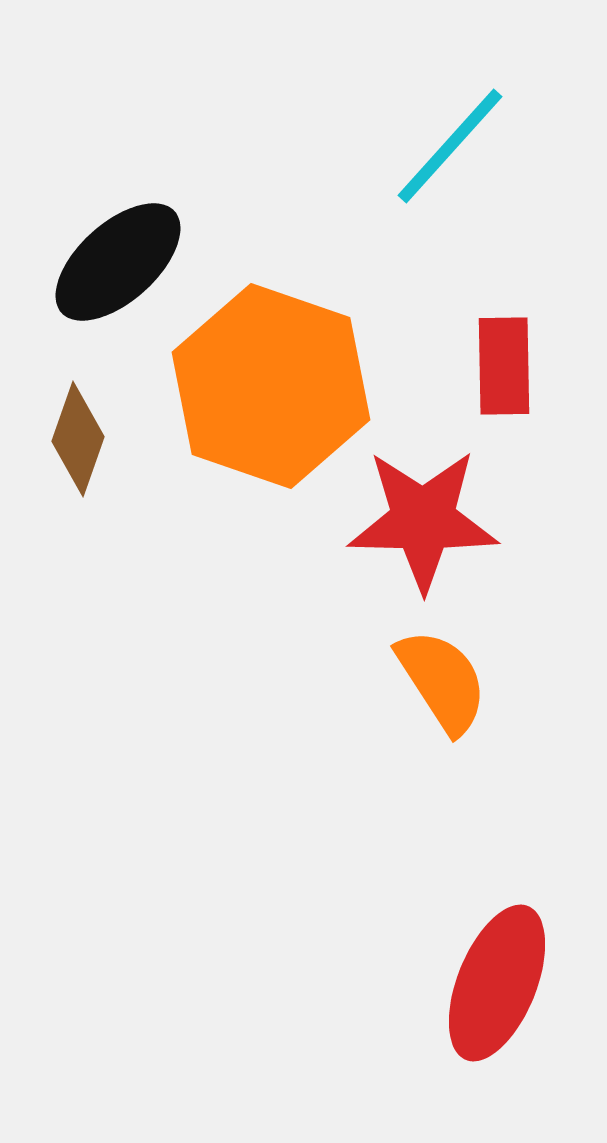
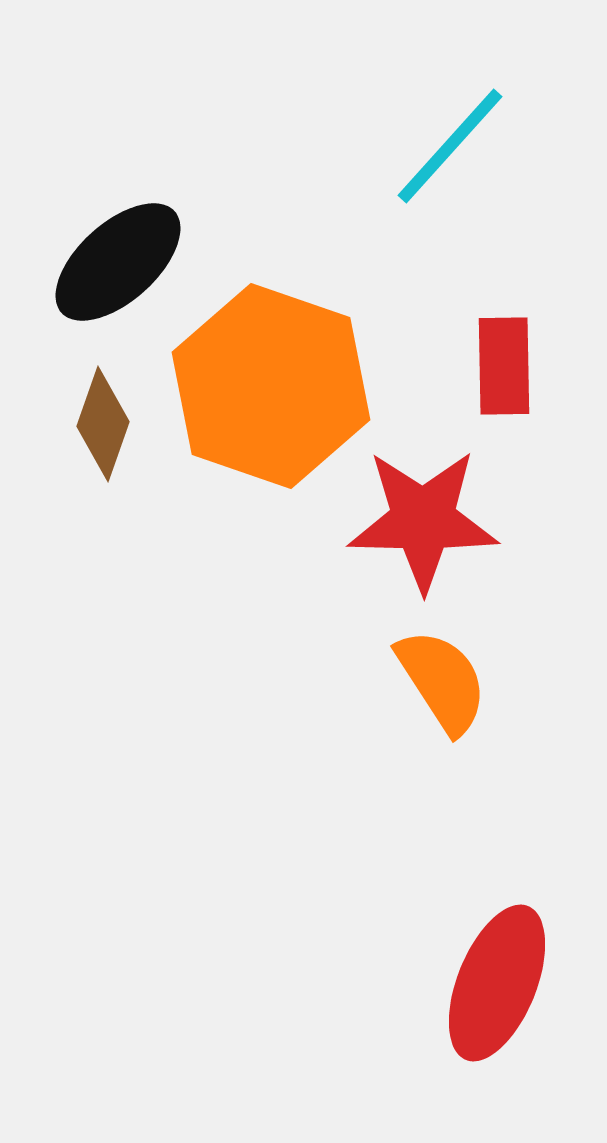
brown diamond: moved 25 px right, 15 px up
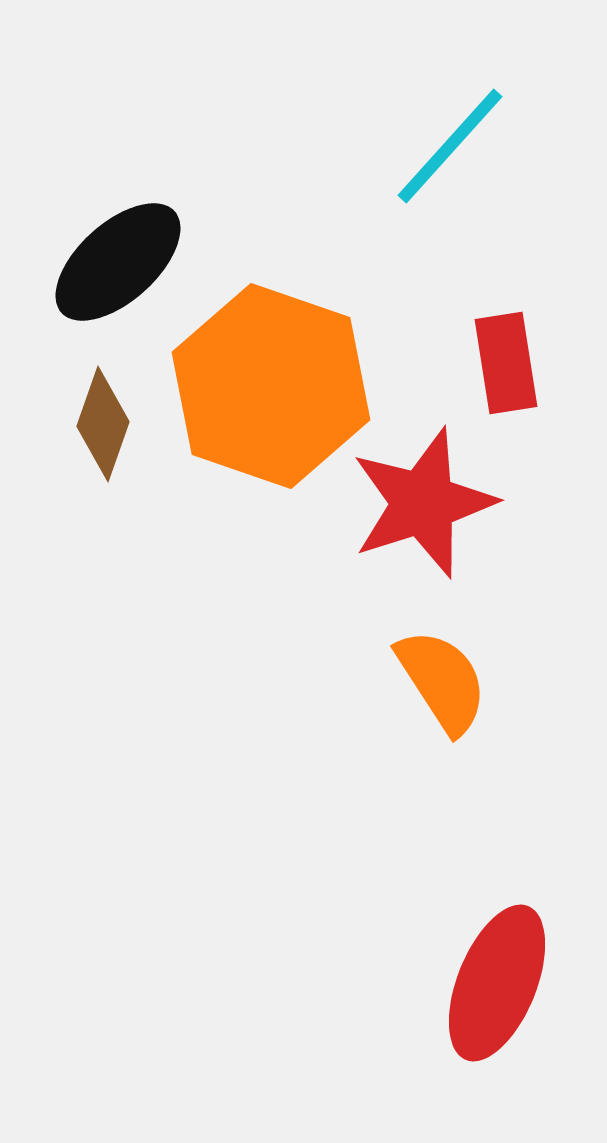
red rectangle: moved 2 px right, 3 px up; rotated 8 degrees counterclockwise
red star: moved 17 px up; rotated 19 degrees counterclockwise
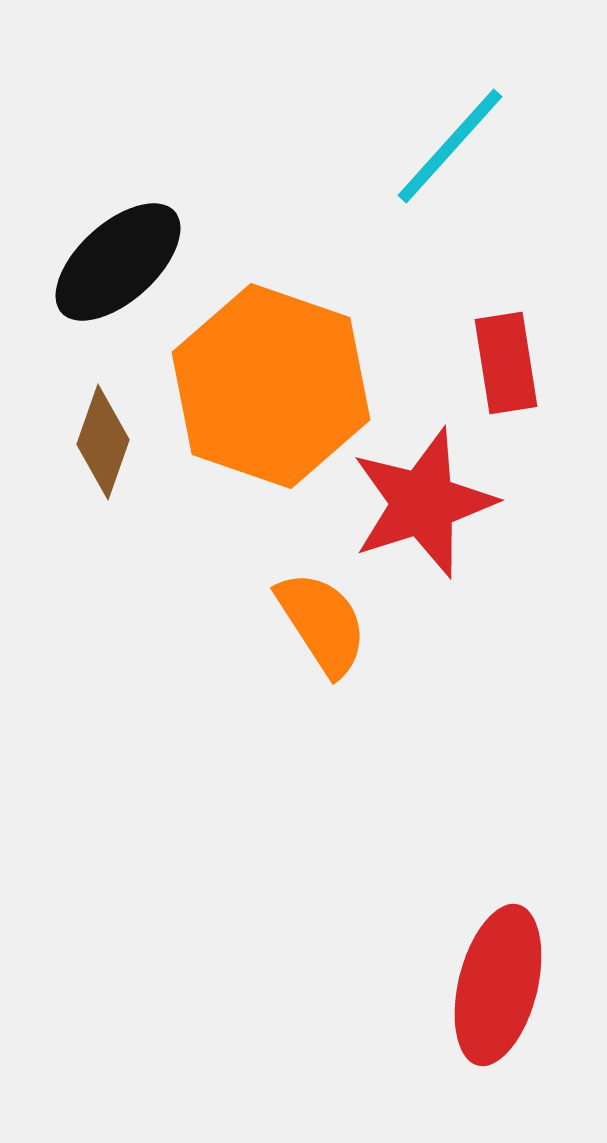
brown diamond: moved 18 px down
orange semicircle: moved 120 px left, 58 px up
red ellipse: moved 1 px right, 2 px down; rotated 8 degrees counterclockwise
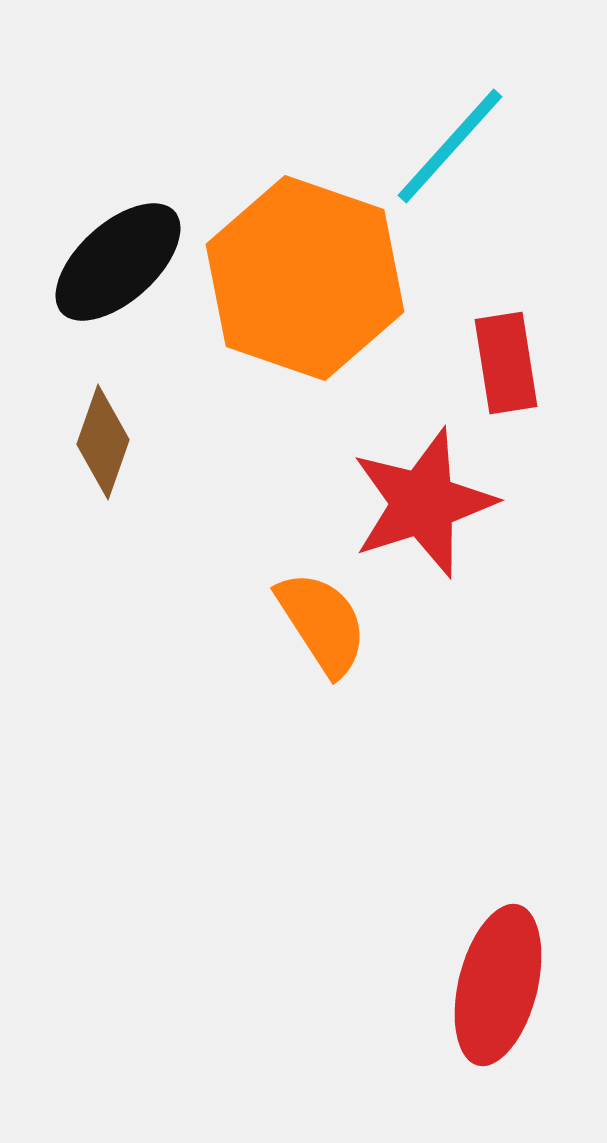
orange hexagon: moved 34 px right, 108 px up
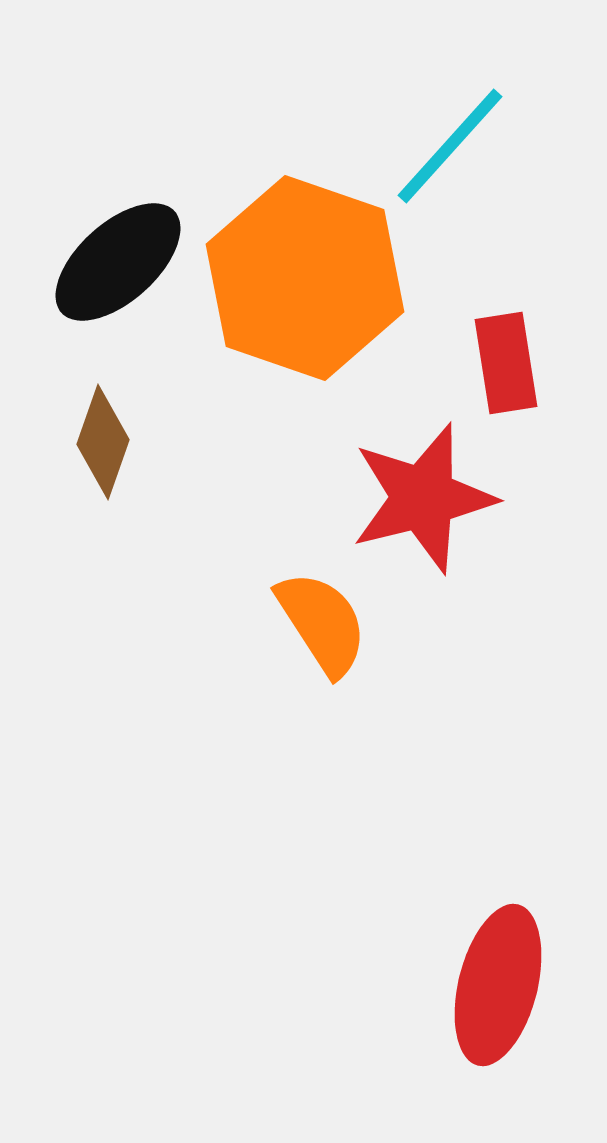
red star: moved 5 px up; rotated 4 degrees clockwise
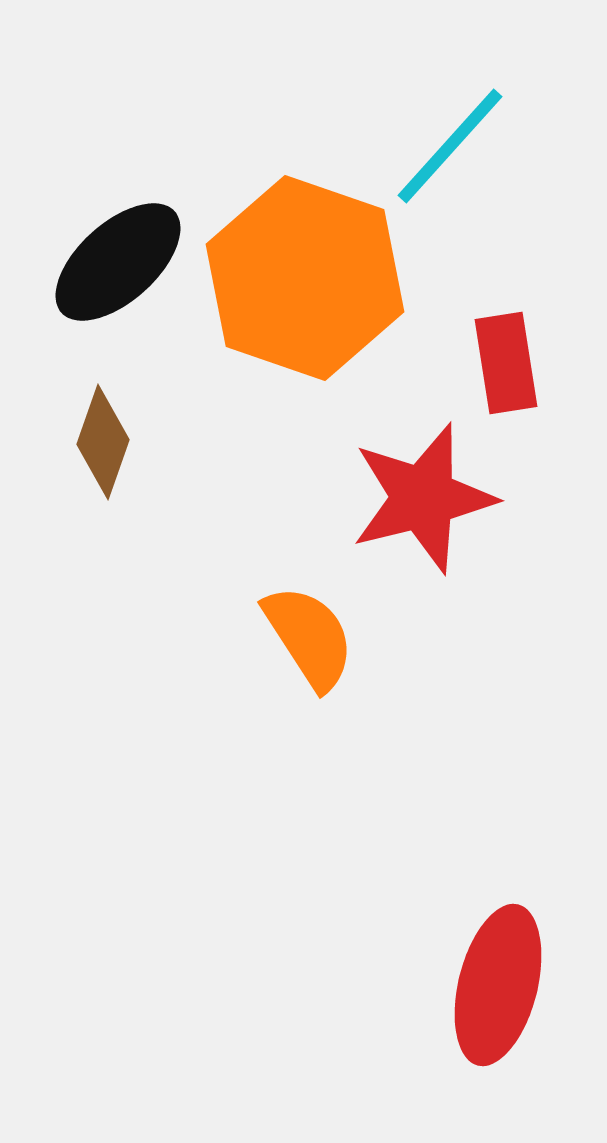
orange semicircle: moved 13 px left, 14 px down
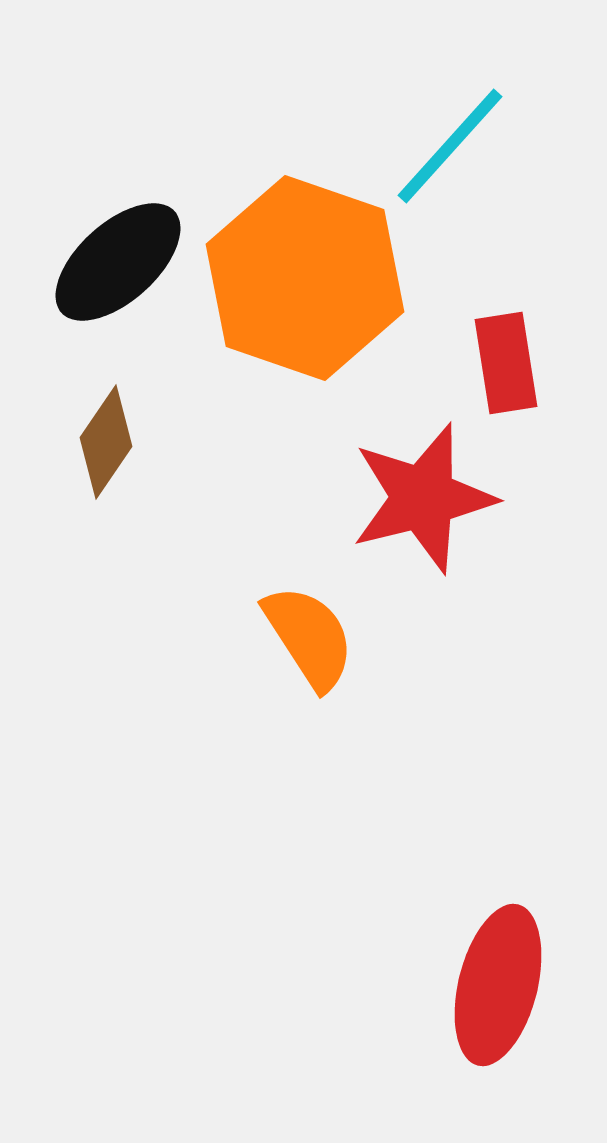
brown diamond: moved 3 px right; rotated 15 degrees clockwise
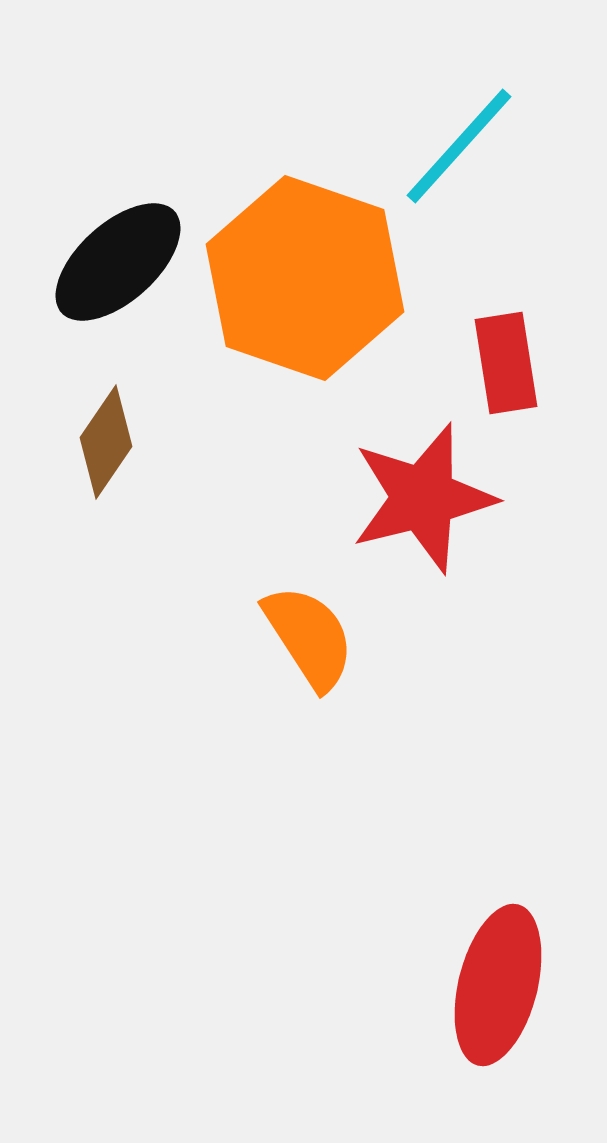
cyan line: moved 9 px right
